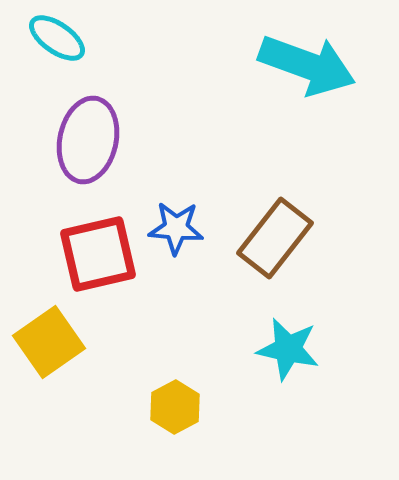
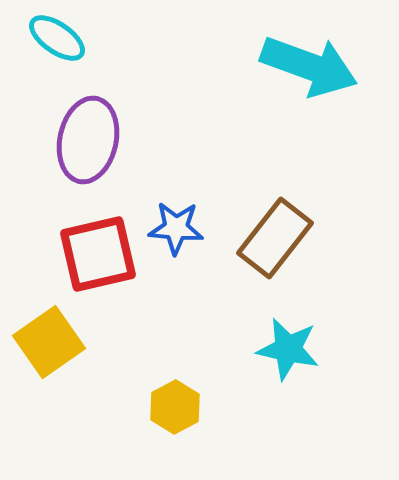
cyan arrow: moved 2 px right, 1 px down
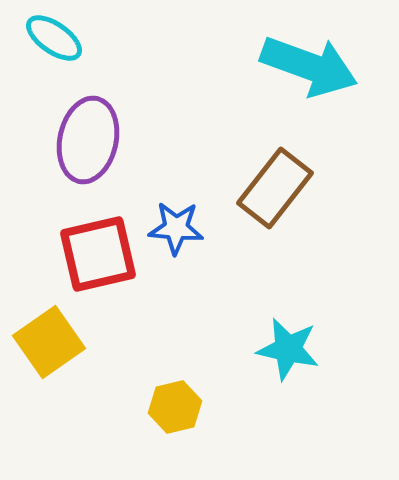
cyan ellipse: moved 3 px left
brown rectangle: moved 50 px up
yellow hexagon: rotated 15 degrees clockwise
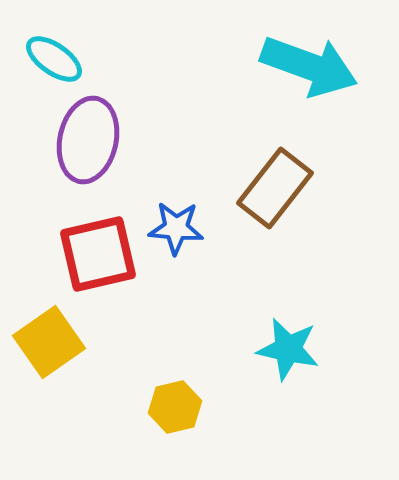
cyan ellipse: moved 21 px down
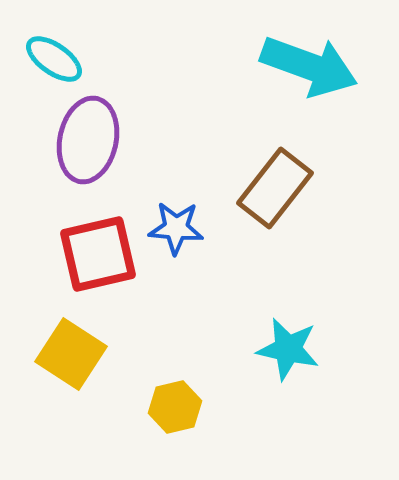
yellow square: moved 22 px right, 12 px down; rotated 22 degrees counterclockwise
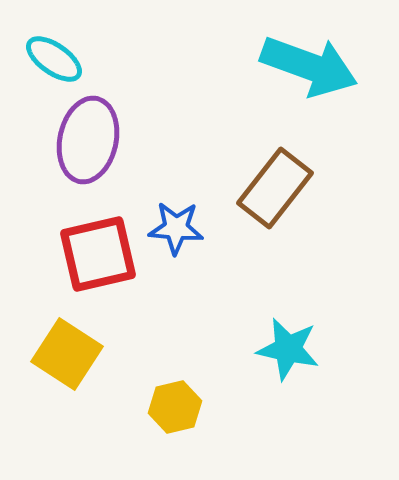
yellow square: moved 4 px left
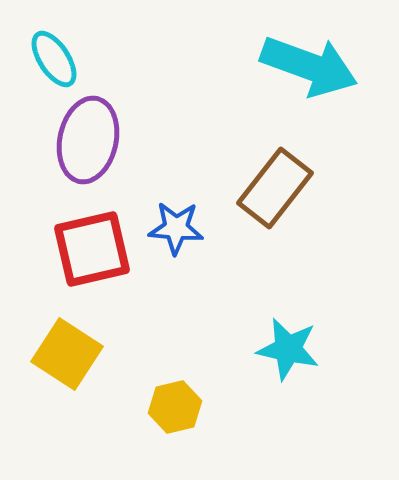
cyan ellipse: rotated 22 degrees clockwise
red square: moved 6 px left, 5 px up
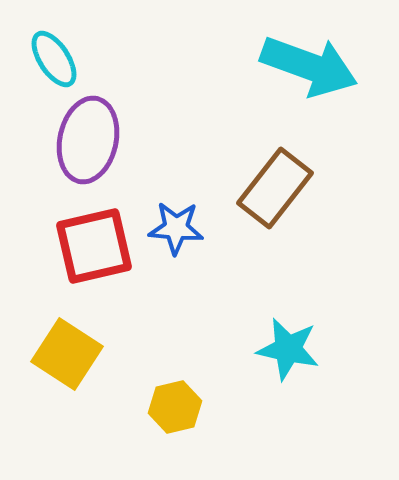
red square: moved 2 px right, 3 px up
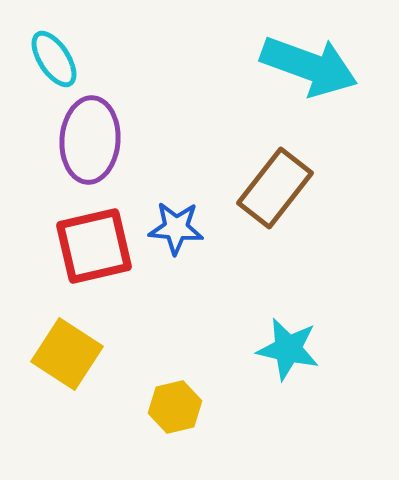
purple ellipse: moved 2 px right; rotated 8 degrees counterclockwise
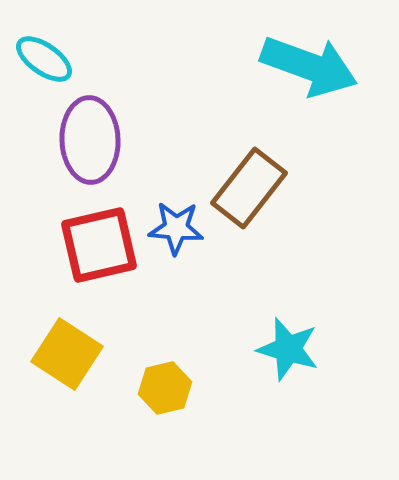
cyan ellipse: moved 10 px left; rotated 22 degrees counterclockwise
purple ellipse: rotated 6 degrees counterclockwise
brown rectangle: moved 26 px left
red square: moved 5 px right, 1 px up
cyan star: rotated 4 degrees clockwise
yellow hexagon: moved 10 px left, 19 px up
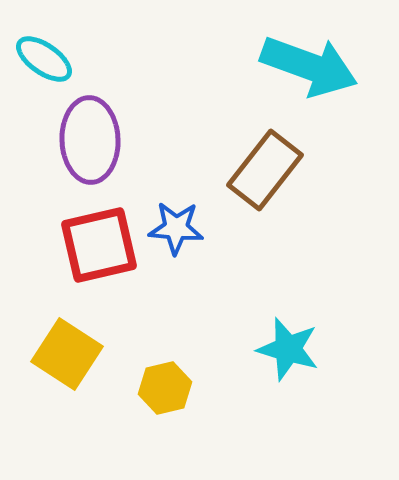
brown rectangle: moved 16 px right, 18 px up
